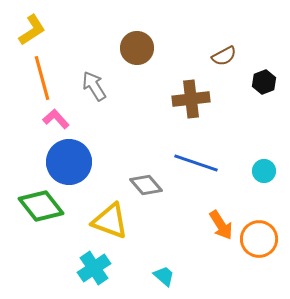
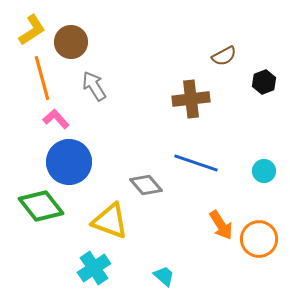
brown circle: moved 66 px left, 6 px up
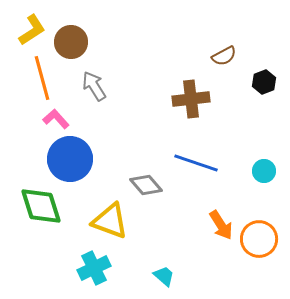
blue circle: moved 1 px right, 3 px up
green diamond: rotated 21 degrees clockwise
cyan cross: rotated 8 degrees clockwise
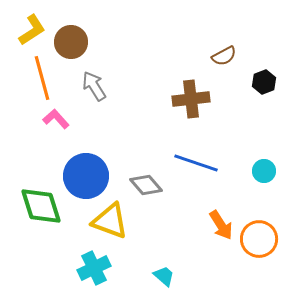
blue circle: moved 16 px right, 17 px down
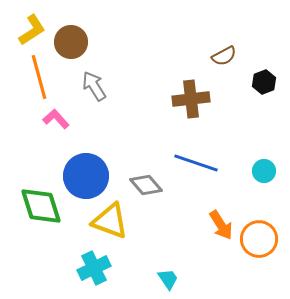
orange line: moved 3 px left, 1 px up
cyan trapezoid: moved 4 px right, 3 px down; rotated 15 degrees clockwise
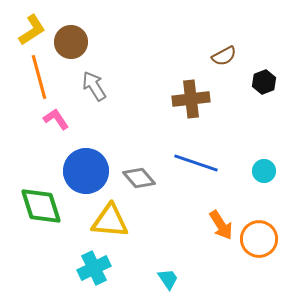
pink L-shape: rotated 8 degrees clockwise
blue circle: moved 5 px up
gray diamond: moved 7 px left, 7 px up
yellow triangle: rotated 15 degrees counterclockwise
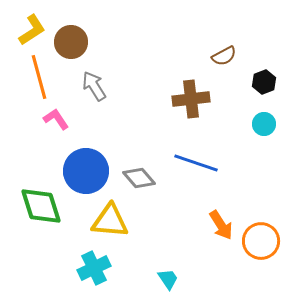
cyan circle: moved 47 px up
orange circle: moved 2 px right, 2 px down
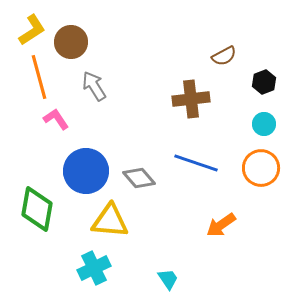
green diamond: moved 4 px left, 3 px down; rotated 27 degrees clockwise
orange arrow: rotated 88 degrees clockwise
orange circle: moved 73 px up
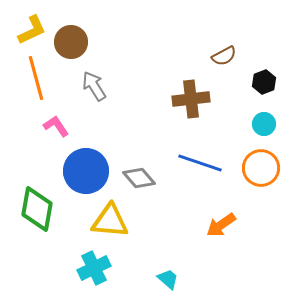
yellow L-shape: rotated 8 degrees clockwise
orange line: moved 3 px left, 1 px down
pink L-shape: moved 7 px down
blue line: moved 4 px right
cyan trapezoid: rotated 15 degrees counterclockwise
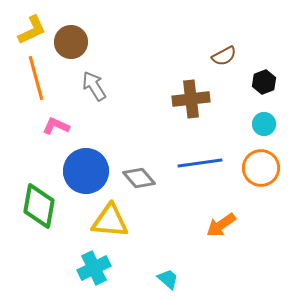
pink L-shape: rotated 32 degrees counterclockwise
blue line: rotated 27 degrees counterclockwise
green diamond: moved 2 px right, 3 px up
